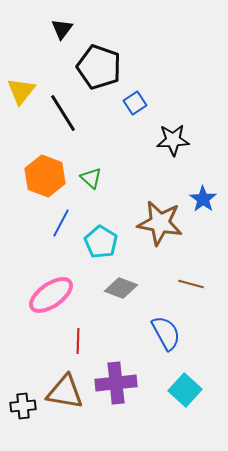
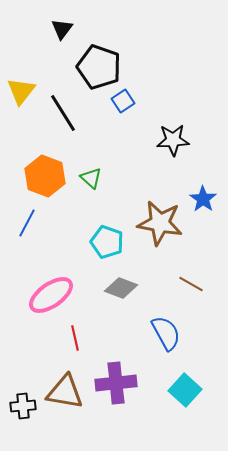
blue square: moved 12 px left, 2 px up
blue line: moved 34 px left
cyan pentagon: moved 6 px right; rotated 12 degrees counterclockwise
brown line: rotated 15 degrees clockwise
red line: moved 3 px left, 3 px up; rotated 15 degrees counterclockwise
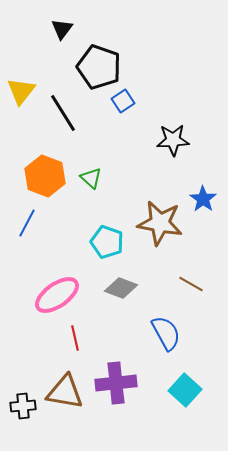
pink ellipse: moved 6 px right
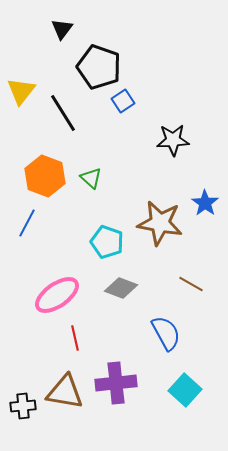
blue star: moved 2 px right, 4 px down
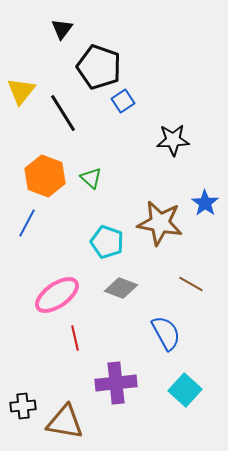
brown triangle: moved 30 px down
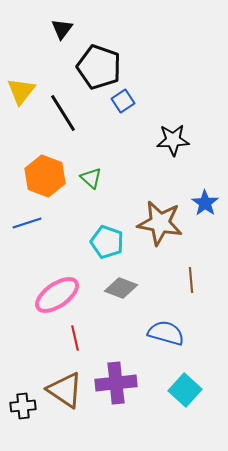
blue line: rotated 44 degrees clockwise
brown line: moved 4 px up; rotated 55 degrees clockwise
blue semicircle: rotated 45 degrees counterclockwise
brown triangle: moved 32 px up; rotated 24 degrees clockwise
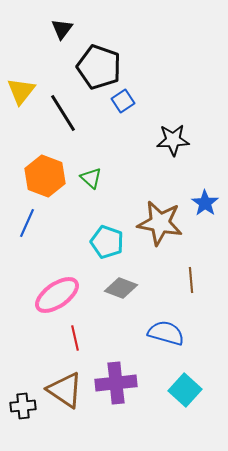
blue line: rotated 48 degrees counterclockwise
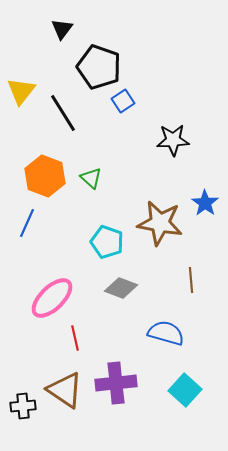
pink ellipse: moved 5 px left, 3 px down; rotated 9 degrees counterclockwise
